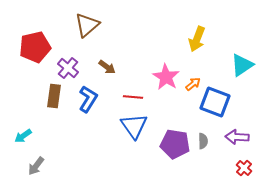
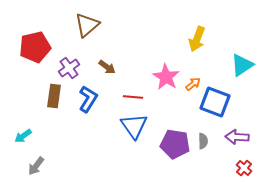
purple cross: moved 1 px right; rotated 15 degrees clockwise
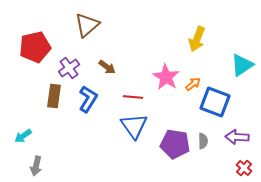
gray arrow: rotated 24 degrees counterclockwise
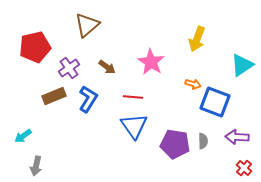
pink star: moved 15 px left, 15 px up
orange arrow: rotated 56 degrees clockwise
brown rectangle: rotated 60 degrees clockwise
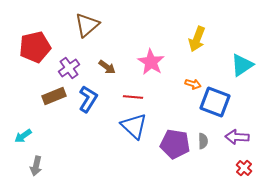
blue triangle: rotated 12 degrees counterclockwise
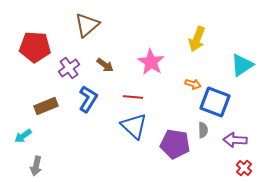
red pentagon: rotated 16 degrees clockwise
brown arrow: moved 2 px left, 2 px up
brown rectangle: moved 8 px left, 10 px down
purple arrow: moved 2 px left, 3 px down
gray semicircle: moved 11 px up
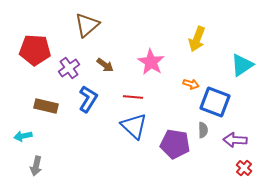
red pentagon: moved 3 px down
orange arrow: moved 2 px left
brown rectangle: rotated 35 degrees clockwise
cyan arrow: rotated 24 degrees clockwise
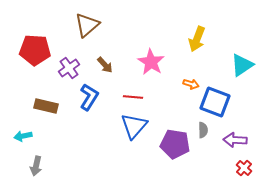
brown arrow: rotated 12 degrees clockwise
blue L-shape: moved 1 px right, 2 px up
blue triangle: rotated 28 degrees clockwise
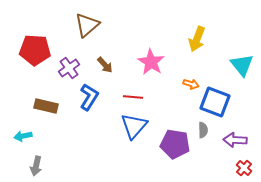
cyan triangle: rotated 35 degrees counterclockwise
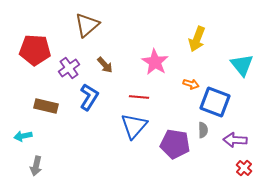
pink star: moved 4 px right
red line: moved 6 px right
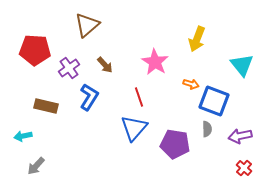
red line: rotated 66 degrees clockwise
blue square: moved 1 px left, 1 px up
blue triangle: moved 2 px down
gray semicircle: moved 4 px right, 1 px up
purple arrow: moved 5 px right, 4 px up; rotated 15 degrees counterclockwise
gray arrow: rotated 30 degrees clockwise
